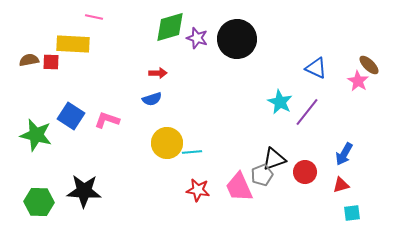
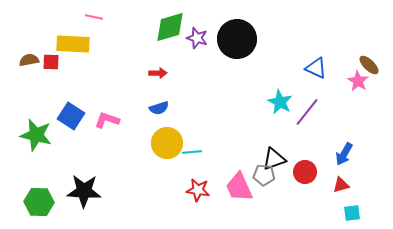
blue semicircle: moved 7 px right, 9 px down
gray pentagon: moved 2 px right; rotated 25 degrees clockwise
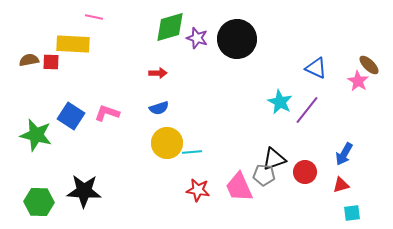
purple line: moved 2 px up
pink L-shape: moved 7 px up
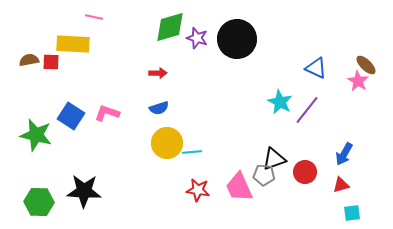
brown ellipse: moved 3 px left
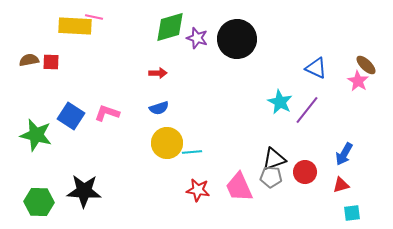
yellow rectangle: moved 2 px right, 18 px up
gray pentagon: moved 7 px right, 2 px down
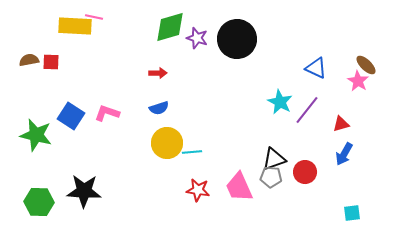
red triangle: moved 61 px up
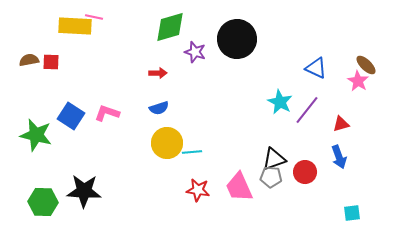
purple star: moved 2 px left, 14 px down
blue arrow: moved 5 px left, 3 px down; rotated 50 degrees counterclockwise
green hexagon: moved 4 px right
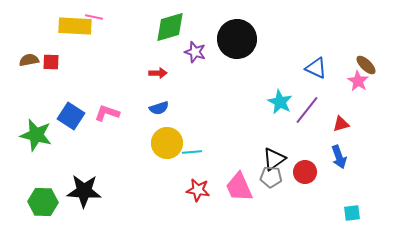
black triangle: rotated 15 degrees counterclockwise
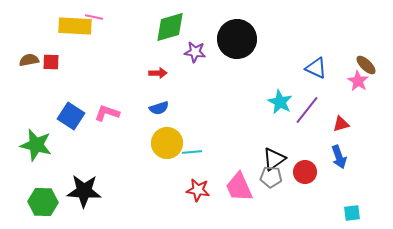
purple star: rotated 10 degrees counterclockwise
green star: moved 10 px down
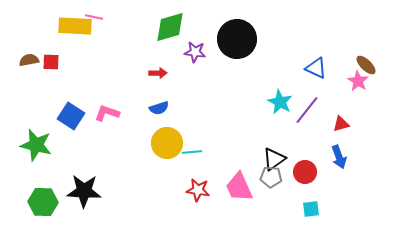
cyan square: moved 41 px left, 4 px up
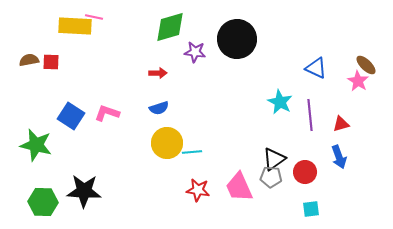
purple line: moved 3 px right, 5 px down; rotated 44 degrees counterclockwise
